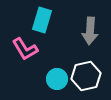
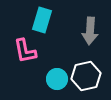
pink L-shape: moved 2 px down; rotated 20 degrees clockwise
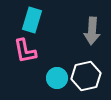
cyan rectangle: moved 10 px left
gray arrow: moved 2 px right
cyan circle: moved 1 px up
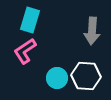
cyan rectangle: moved 2 px left
pink L-shape: rotated 68 degrees clockwise
white hexagon: rotated 16 degrees clockwise
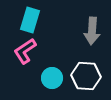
cyan circle: moved 5 px left
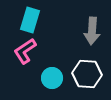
white hexagon: moved 1 px right, 2 px up
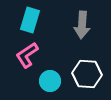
gray arrow: moved 10 px left, 6 px up
pink L-shape: moved 2 px right, 4 px down
cyan circle: moved 2 px left, 3 px down
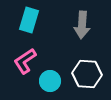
cyan rectangle: moved 1 px left
pink L-shape: moved 2 px left, 6 px down
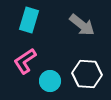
gray arrow: rotated 56 degrees counterclockwise
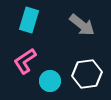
white hexagon: rotated 12 degrees counterclockwise
